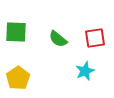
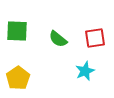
green square: moved 1 px right, 1 px up
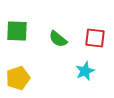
red square: rotated 15 degrees clockwise
yellow pentagon: rotated 15 degrees clockwise
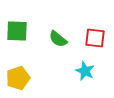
cyan star: rotated 24 degrees counterclockwise
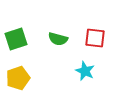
green square: moved 1 px left, 8 px down; rotated 20 degrees counterclockwise
green semicircle: rotated 24 degrees counterclockwise
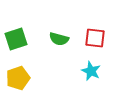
green semicircle: moved 1 px right
cyan star: moved 6 px right
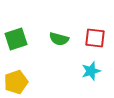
cyan star: rotated 30 degrees clockwise
yellow pentagon: moved 2 px left, 4 px down
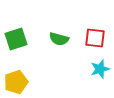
cyan star: moved 9 px right, 2 px up
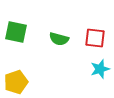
green square: moved 7 px up; rotated 30 degrees clockwise
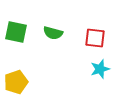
green semicircle: moved 6 px left, 6 px up
